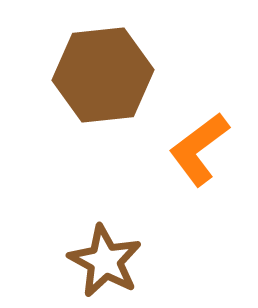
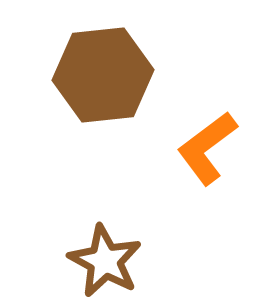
orange L-shape: moved 8 px right, 1 px up
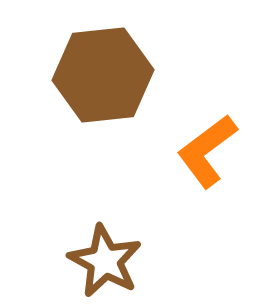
orange L-shape: moved 3 px down
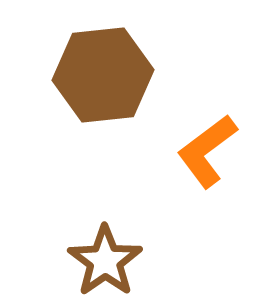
brown star: rotated 8 degrees clockwise
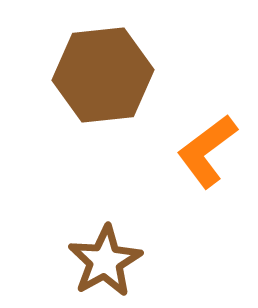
brown star: rotated 6 degrees clockwise
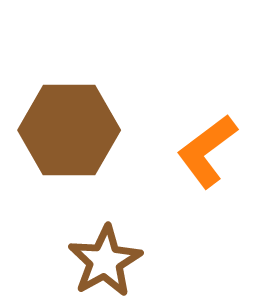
brown hexagon: moved 34 px left, 55 px down; rotated 6 degrees clockwise
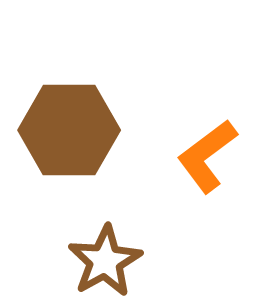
orange L-shape: moved 5 px down
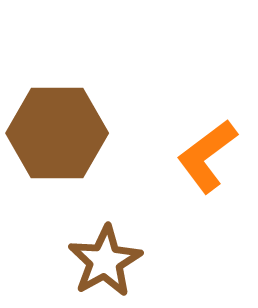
brown hexagon: moved 12 px left, 3 px down
